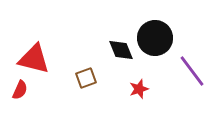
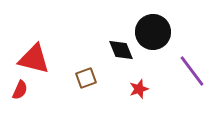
black circle: moved 2 px left, 6 px up
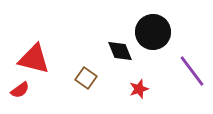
black diamond: moved 1 px left, 1 px down
brown square: rotated 35 degrees counterclockwise
red semicircle: rotated 30 degrees clockwise
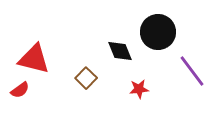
black circle: moved 5 px right
brown square: rotated 10 degrees clockwise
red star: rotated 12 degrees clockwise
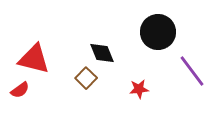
black diamond: moved 18 px left, 2 px down
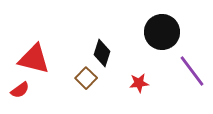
black circle: moved 4 px right
black diamond: rotated 40 degrees clockwise
red star: moved 6 px up
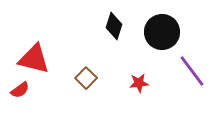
black diamond: moved 12 px right, 27 px up
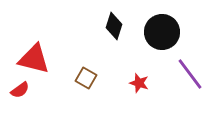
purple line: moved 2 px left, 3 px down
brown square: rotated 15 degrees counterclockwise
red star: rotated 24 degrees clockwise
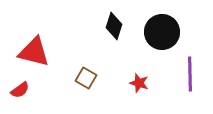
red triangle: moved 7 px up
purple line: rotated 36 degrees clockwise
